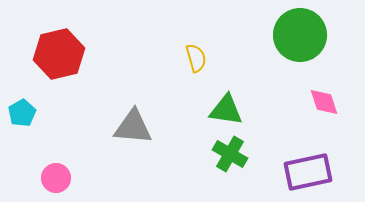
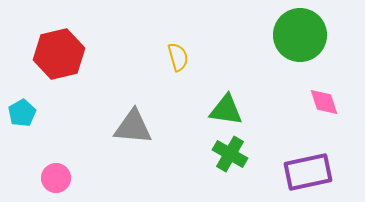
yellow semicircle: moved 18 px left, 1 px up
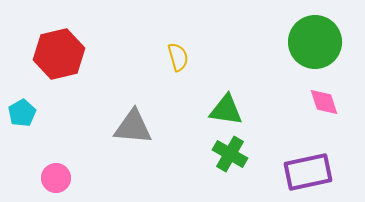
green circle: moved 15 px right, 7 px down
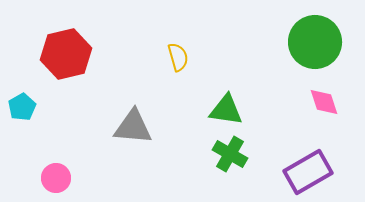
red hexagon: moved 7 px right
cyan pentagon: moved 6 px up
purple rectangle: rotated 18 degrees counterclockwise
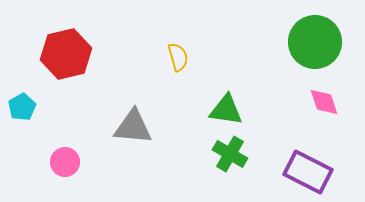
purple rectangle: rotated 57 degrees clockwise
pink circle: moved 9 px right, 16 px up
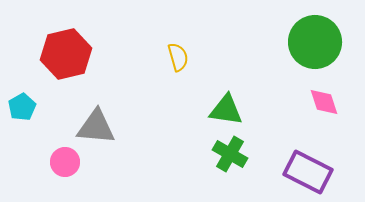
gray triangle: moved 37 px left
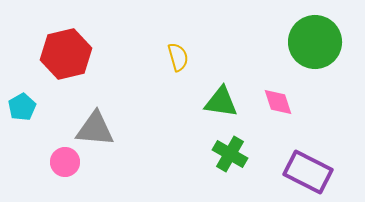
pink diamond: moved 46 px left
green triangle: moved 5 px left, 8 px up
gray triangle: moved 1 px left, 2 px down
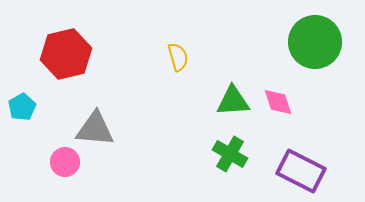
green triangle: moved 12 px right, 1 px up; rotated 12 degrees counterclockwise
purple rectangle: moved 7 px left, 1 px up
